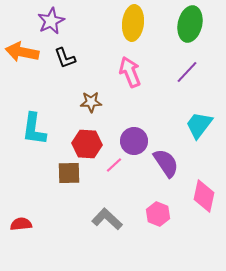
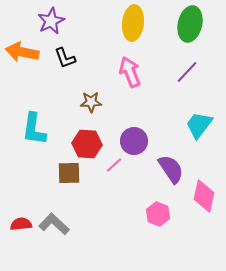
purple semicircle: moved 5 px right, 6 px down
gray L-shape: moved 53 px left, 5 px down
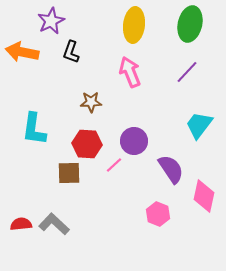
yellow ellipse: moved 1 px right, 2 px down
black L-shape: moved 6 px right, 6 px up; rotated 40 degrees clockwise
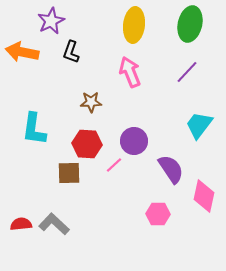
pink hexagon: rotated 20 degrees counterclockwise
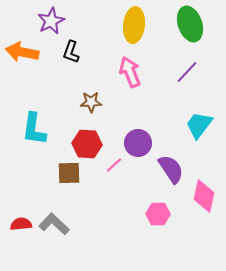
green ellipse: rotated 32 degrees counterclockwise
purple circle: moved 4 px right, 2 px down
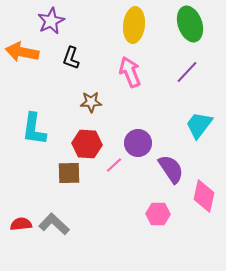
black L-shape: moved 6 px down
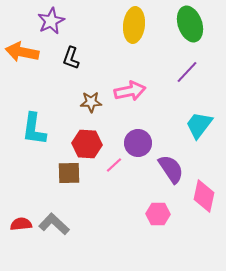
pink arrow: moved 19 px down; rotated 100 degrees clockwise
